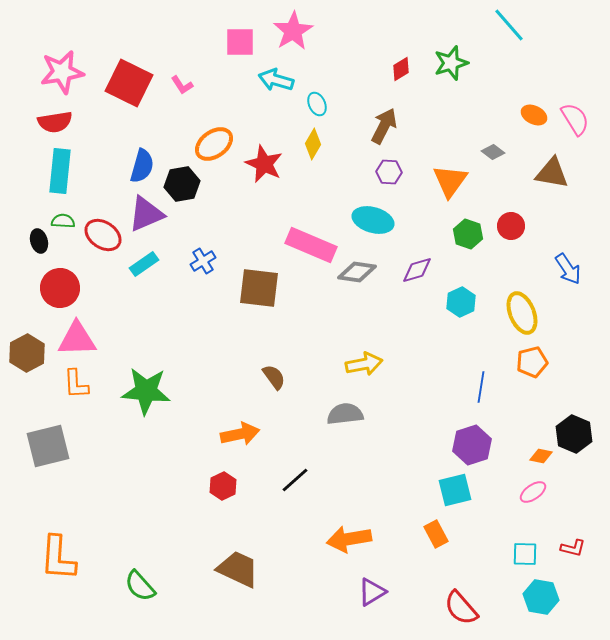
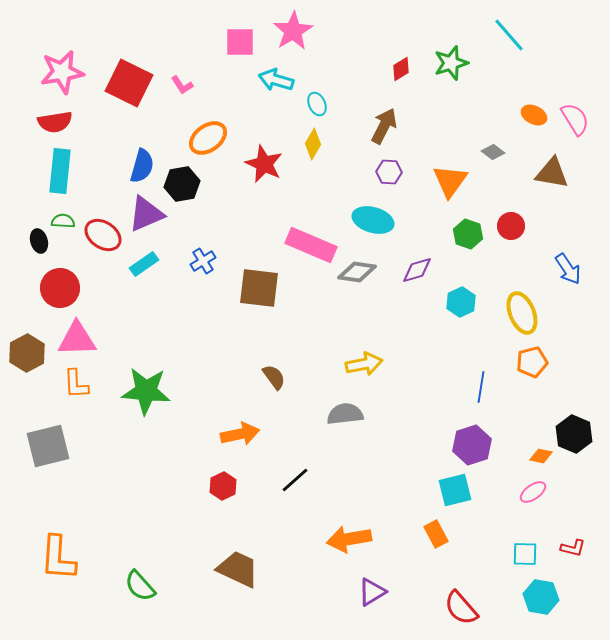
cyan line at (509, 25): moved 10 px down
orange ellipse at (214, 144): moved 6 px left, 6 px up
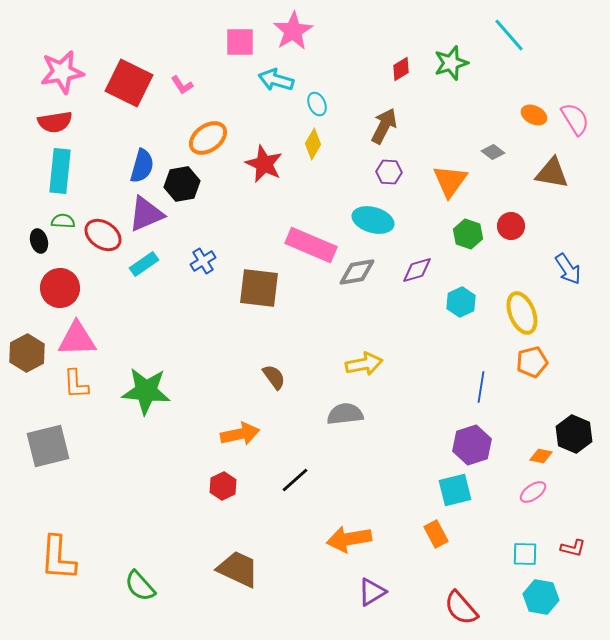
gray diamond at (357, 272): rotated 18 degrees counterclockwise
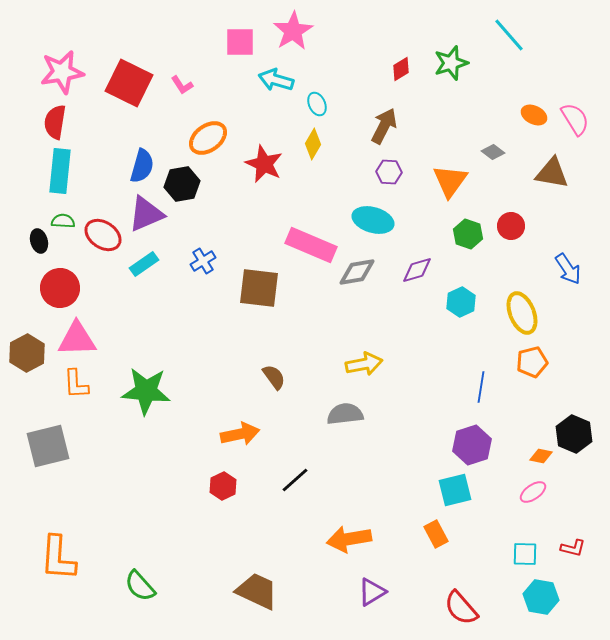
red semicircle at (55, 122): rotated 108 degrees clockwise
brown trapezoid at (238, 569): moved 19 px right, 22 px down
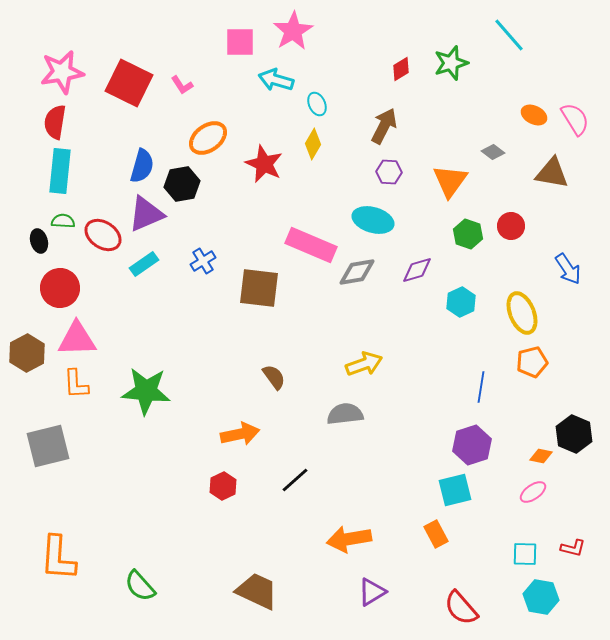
yellow arrow at (364, 364): rotated 9 degrees counterclockwise
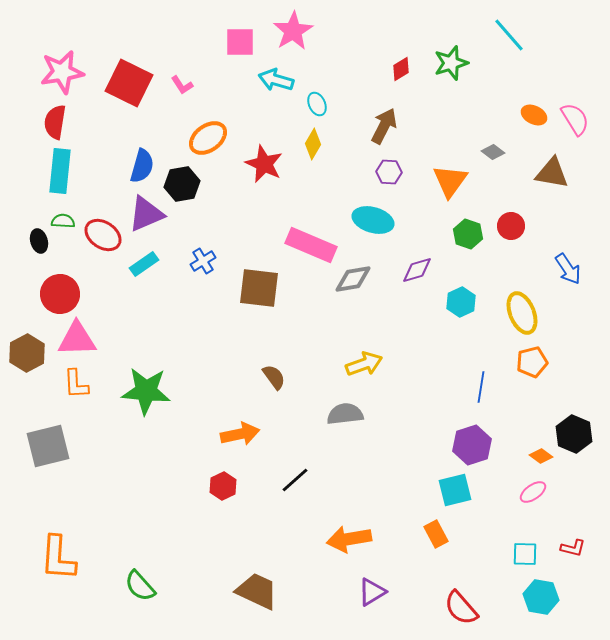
gray diamond at (357, 272): moved 4 px left, 7 px down
red circle at (60, 288): moved 6 px down
orange diamond at (541, 456): rotated 25 degrees clockwise
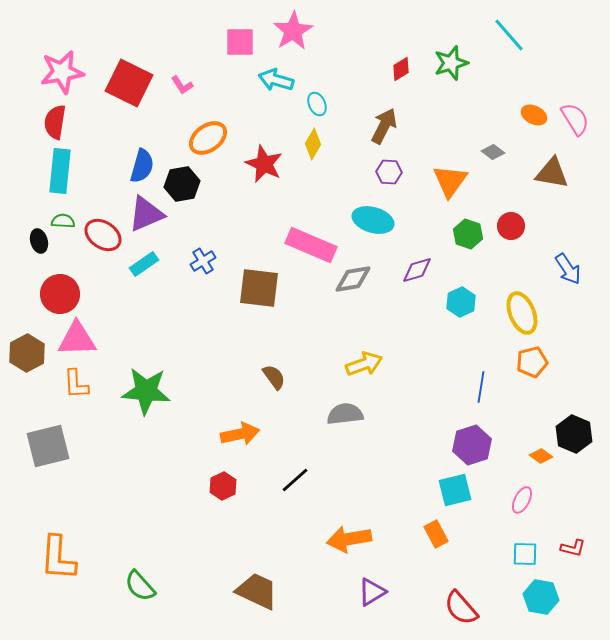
pink ellipse at (533, 492): moved 11 px left, 8 px down; rotated 28 degrees counterclockwise
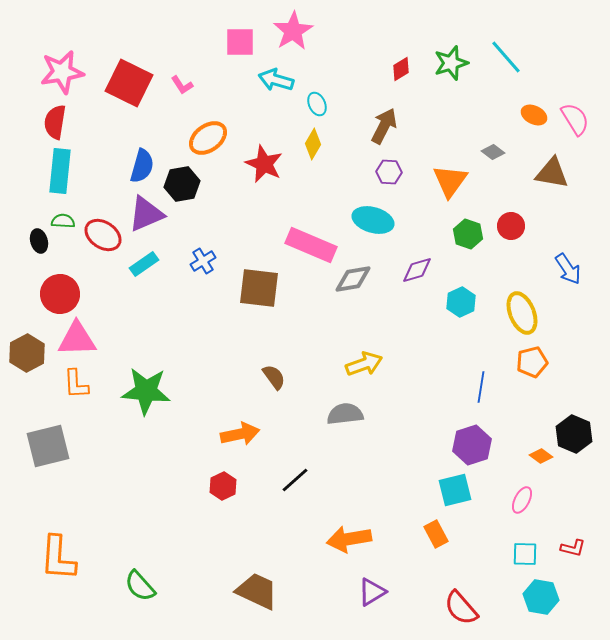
cyan line at (509, 35): moved 3 px left, 22 px down
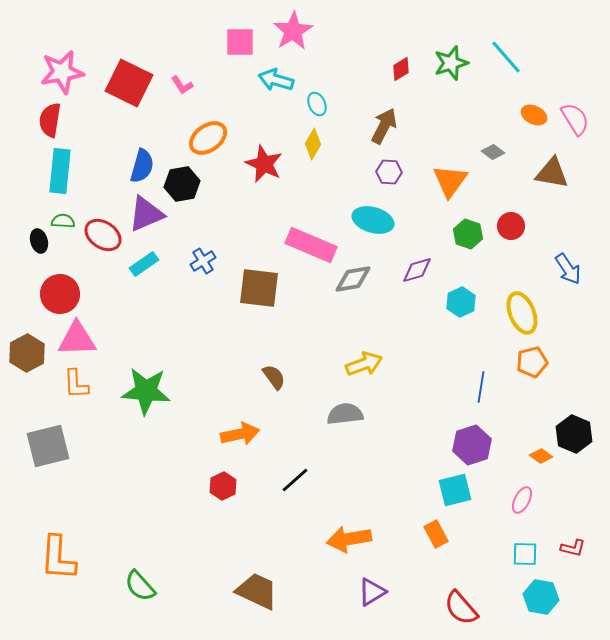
red semicircle at (55, 122): moved 5 px left, 2 px up
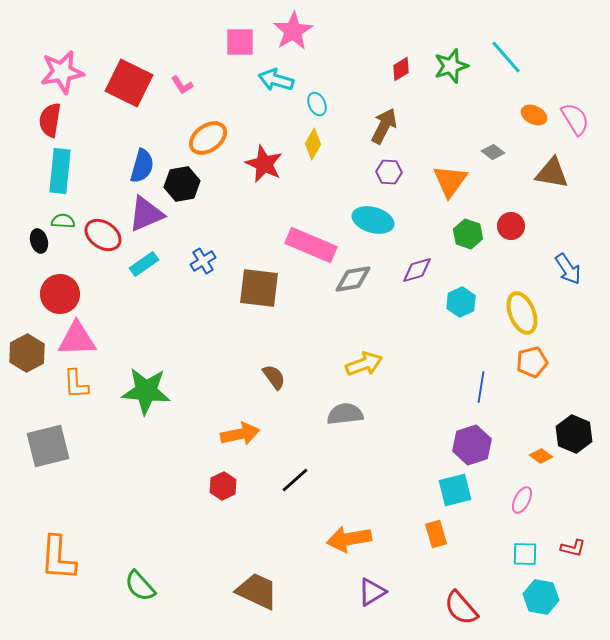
green star at (451, 63): moved 3 px down
orange rectangle at (436, 534): rotated 12 degrees clockwise
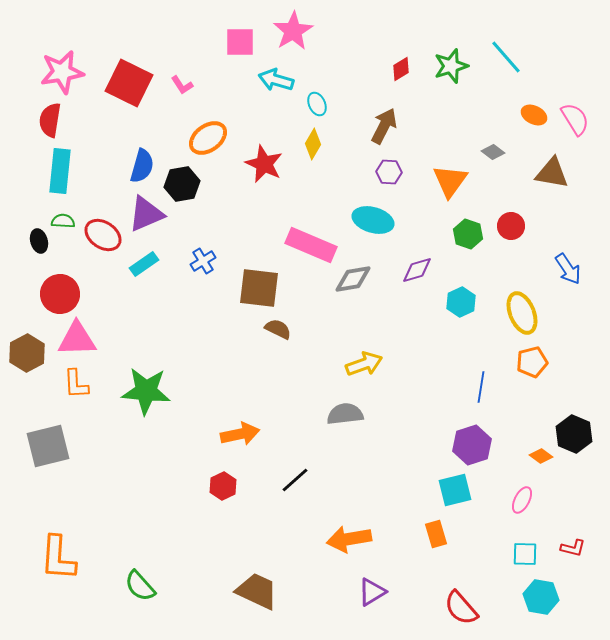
brown semicircle at (274, 377): moved 4 px right, 48 px up; rotated 28 degrees counterclockwise
